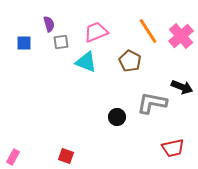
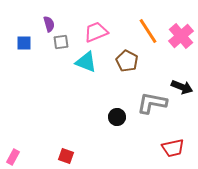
brown pentagon: moved 3 px left
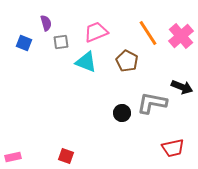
purple semicircle: moved 3 px left, 1 px up
orange line: moved 2 px down
blue square: rotated 21 degrees clockwise
black circle: moved 5 px right, 4 px up
pink rectangle: rotated 49 degrees clockwise
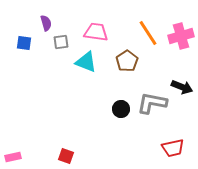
pink trapezoid: rotated 30 degrees clockwise
pink cross: rotated 25 degrees clockwise
blue square: rotated 14 degrees counterclockwise
brown pentagon: rotated 10 degrees clockwise
black circle: moved 1 px left, 4 px up
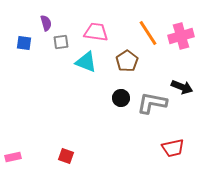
black circle: moved 11 px up
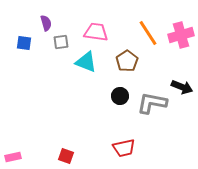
pink cross: moved 1 px up
black circle: moved 1 px left, 2 px up
red trapezoid: moved 49 px left
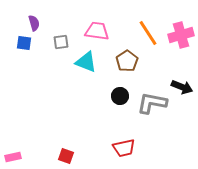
purple semicircle: moved 12 px left
pink trapezoid: moved 1 px right, 1 px up
